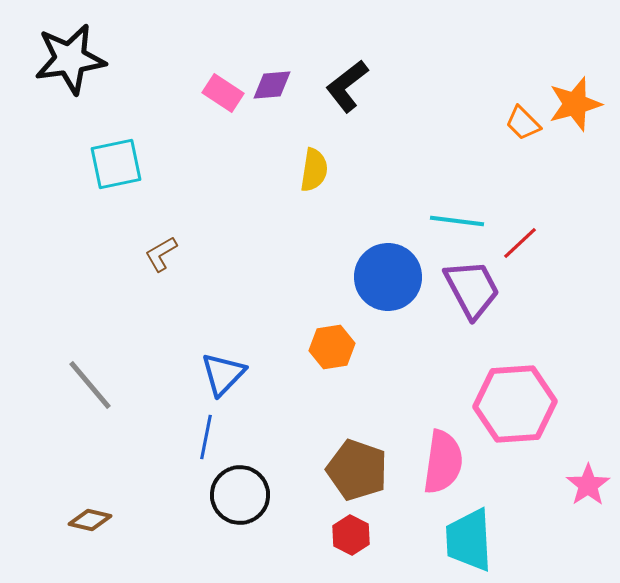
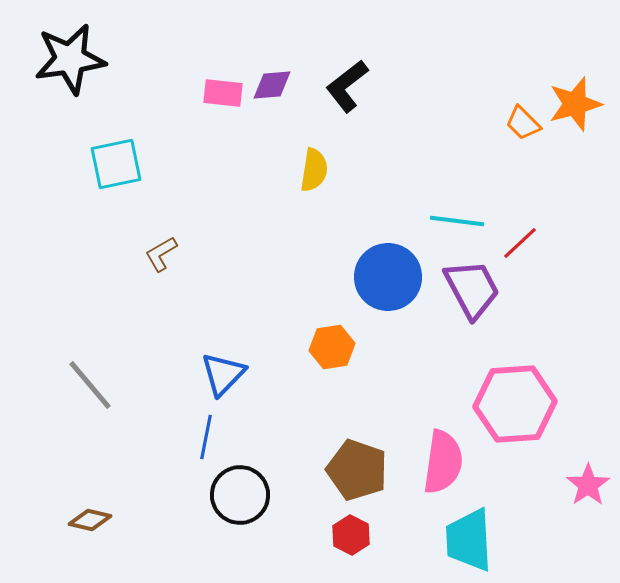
pink rectangle: rotated 27 degrees counterclockwise
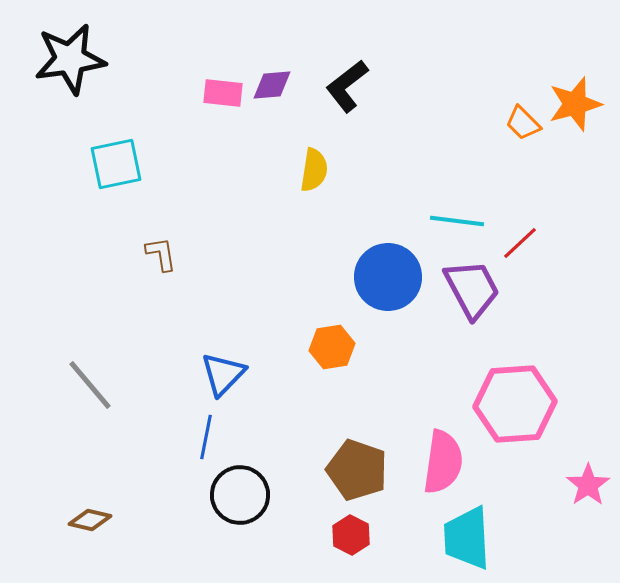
brown L-shape: rotated 111 degrees clockwise
cyan trapezoid: moved 2 px left, 2 px up
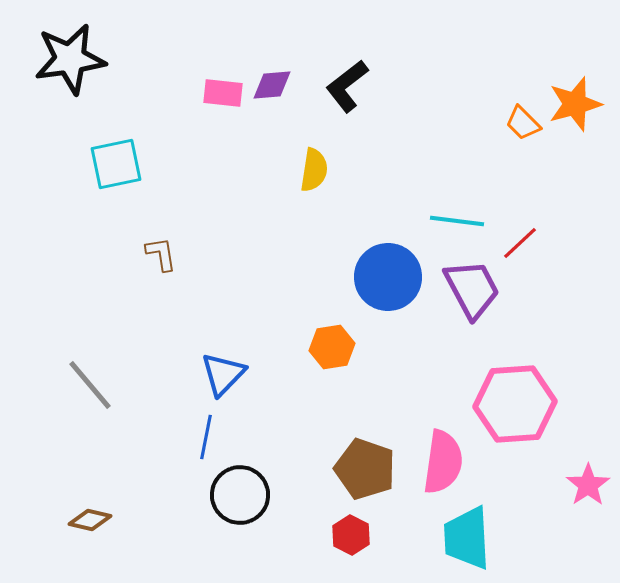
brown pentagon: moved 8 px right, 1 px up
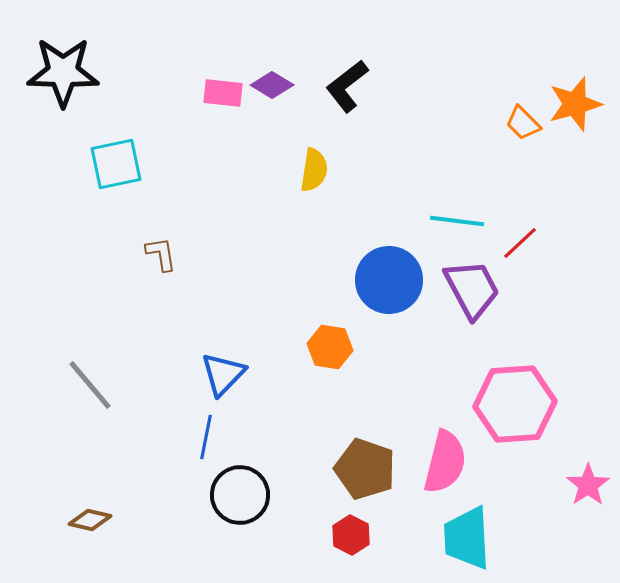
black star: moved 7 px left, 13 px down; rotated 10 degrees clockwise
purple diamond: rotated 36 degrees clockwise
blue circle: moved 1 px right, 3 px down
orange hexagon: moved 2 px left; rotated 18 degrees clockwise
pink semicircle: moved 2 px right; rotated 6 degrees clockwise
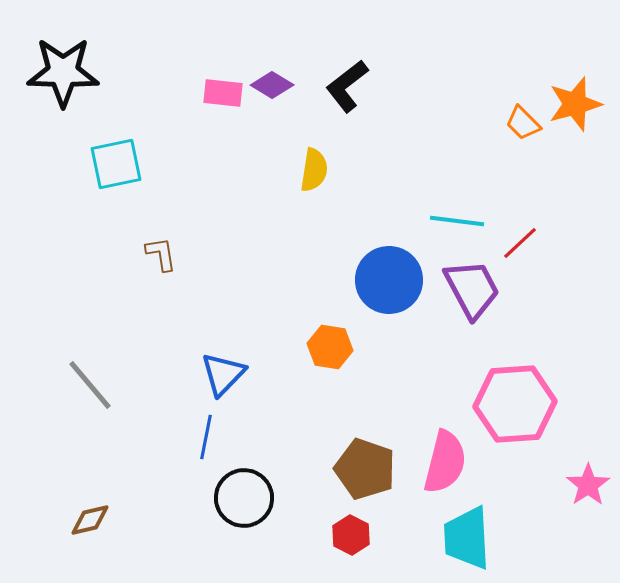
black circle: moved 4 px right, 3 px down
brown diamond: rotated 27 degrees counterclockwise
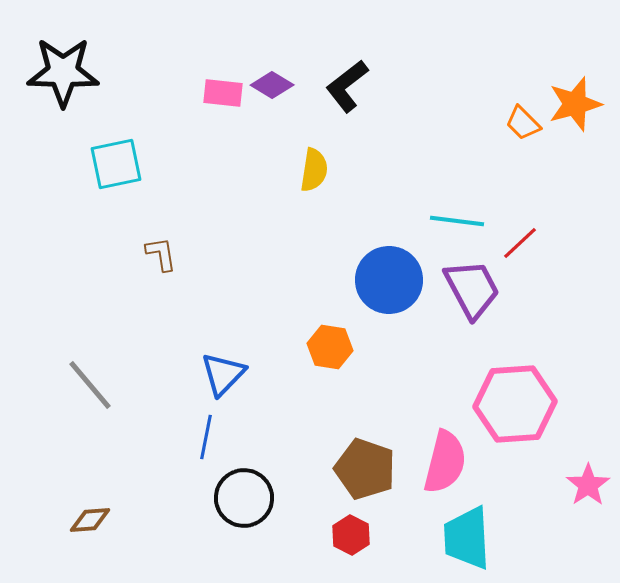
brown diamond: rotated 9 degrees clockwise
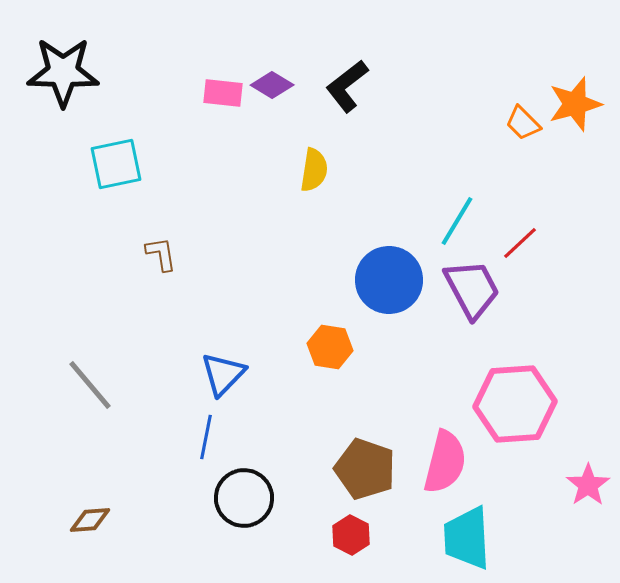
cyan line: rotated 66 degrees counterclockwise
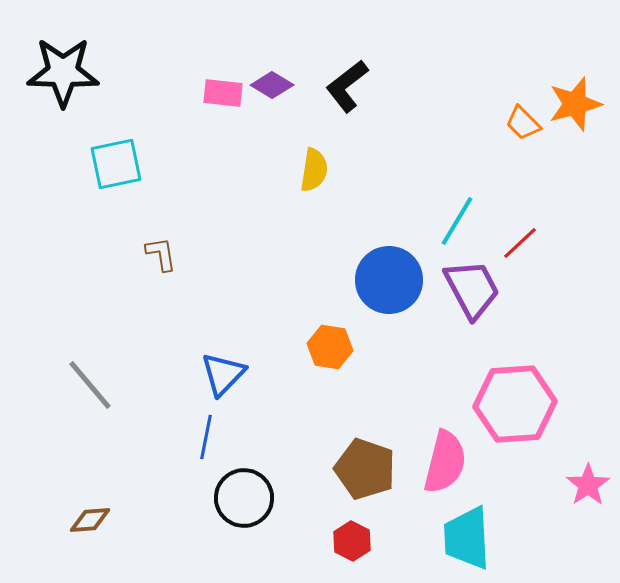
red hexagon: moved 1 px right, 6 px down
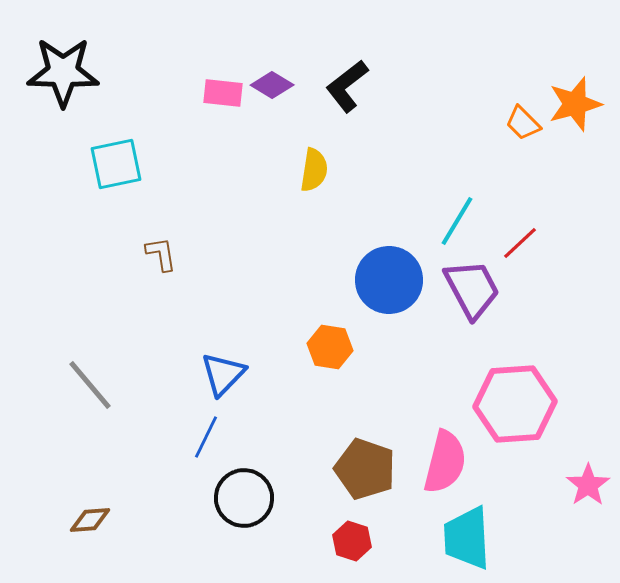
blue line: rotated 15 degrees clockwise
red hexagon: rotated 9 degrees counterclockwise
